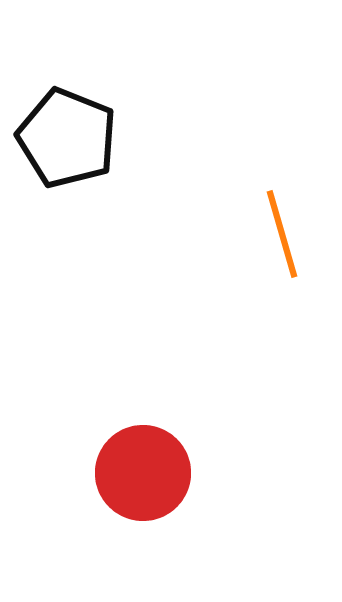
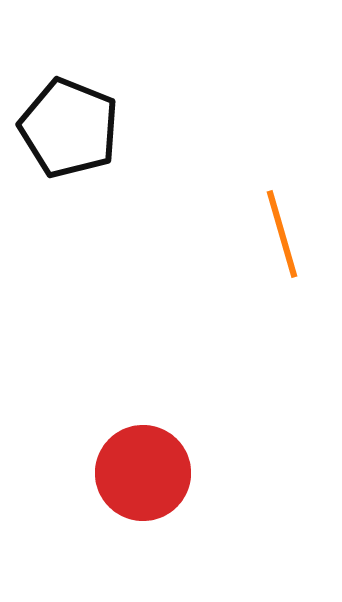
black pentagon: moved 2 px right, 10 px up
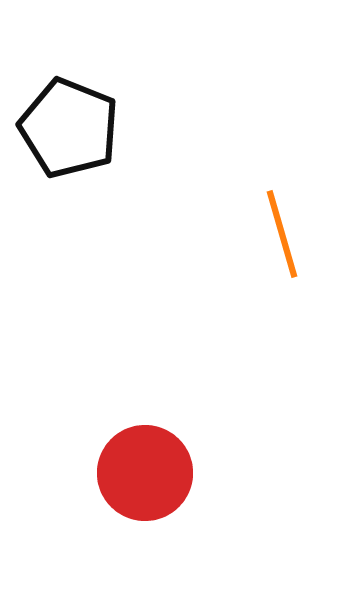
red circle: moved 2 px right
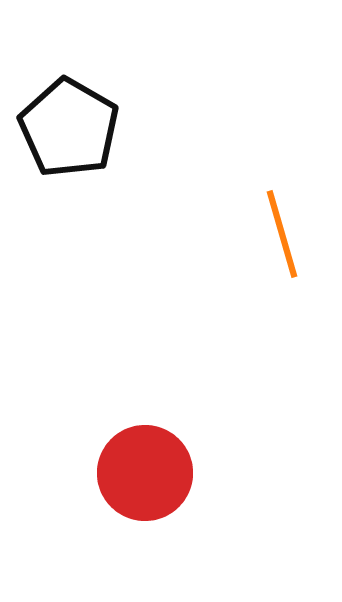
black pentagon: rotated 8 degrees clockwise
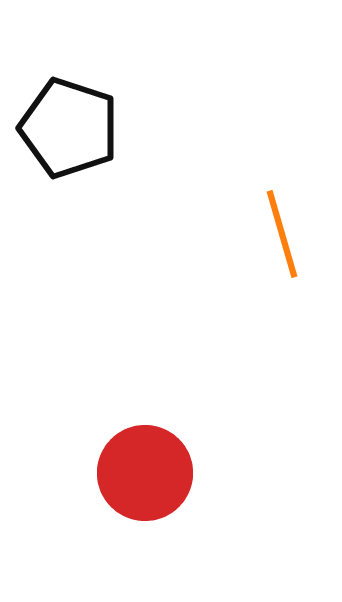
black pentagon: rotated 12 degrees counterclockwise
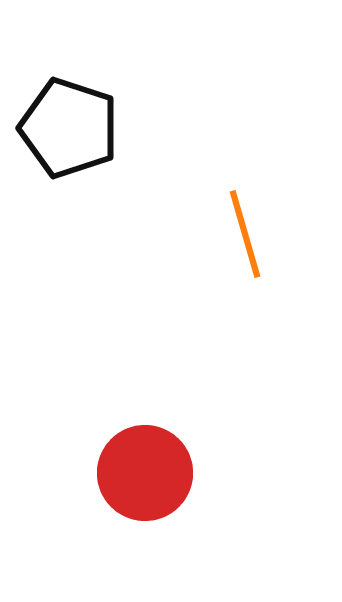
orange line: moved 37 px left
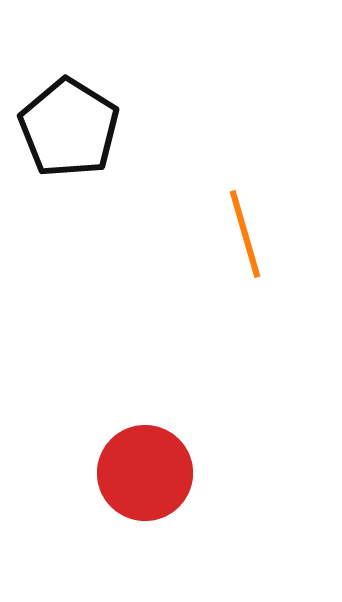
black pentagon: rotated 14 degrees clockwise
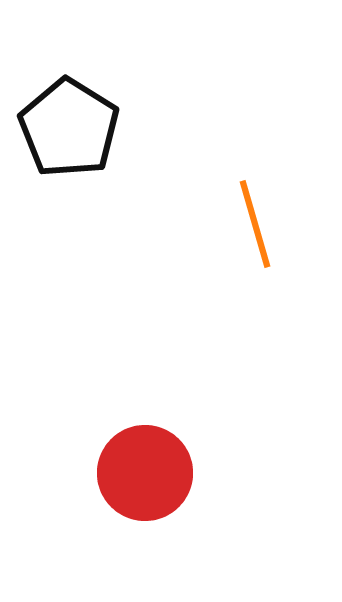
orange line: moved 10 px right, 10 px up
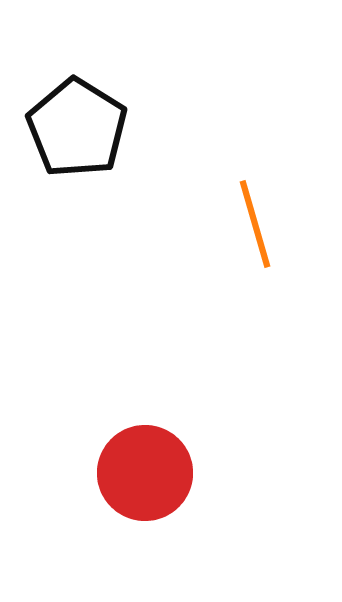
black pentagon: moved 8 px right
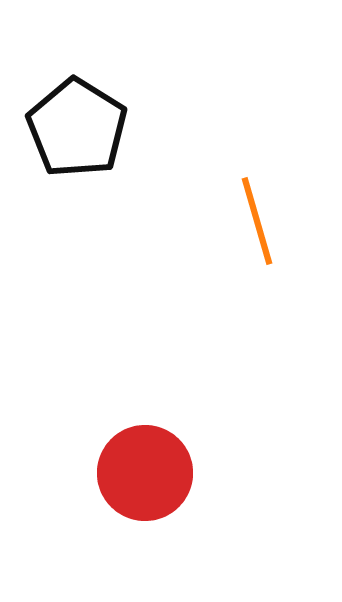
orange line: moved 2 px right, 3 px up
